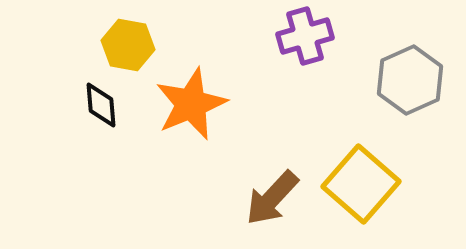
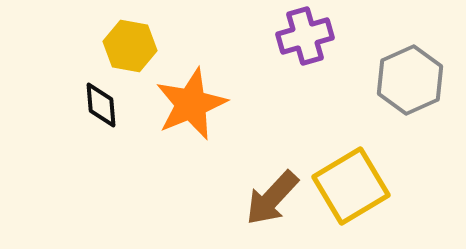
yellow hexagon: moved 2 px right, 1 px down
yellow square: moved 10 px left, 2 px down; rotated 18 degrees clockwise
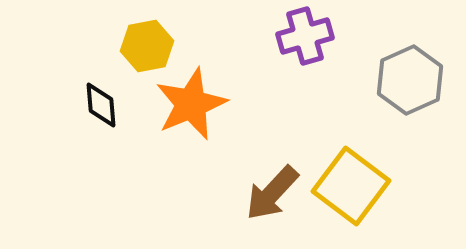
yellow hexagon: moved 17 px right; rotated 21 degrees counterclockwise
yellow square: rotated 22 degrees counterclockwise
brown arrow: moved 5 px up
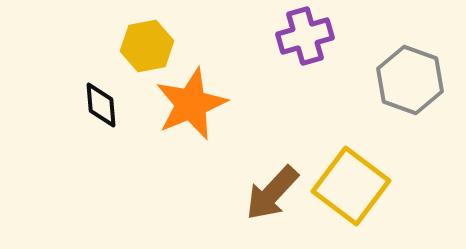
gray hexagon: rotated 16 degrees counterclockwise
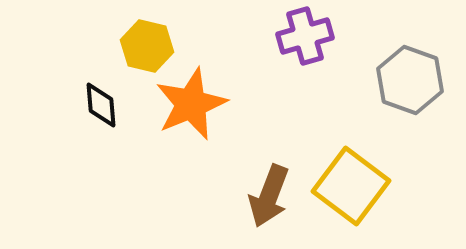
yellow hexagon: rotated 24 degrees clockwise
brown arrow: moved 3 px left, 3 px down; rotated 22 degrees counterclockwise
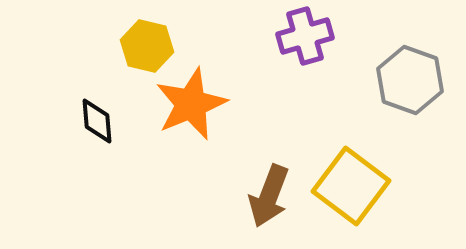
black diamond: moved 4 px left, 16 px down
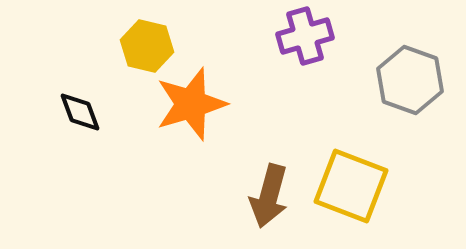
orange star: rotated 6 degrees clockwise
black diamond: moved 17 px left, 9 px up; rotated 15 degrees counterclockwise
yellow square: rotated 16 degrees counterclockwise
brown arrow: rotated 6 degrees counterclockwise
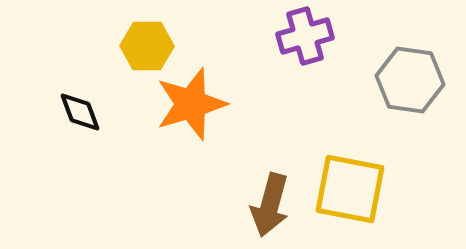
yellow hexagon: rotated 12 degrees counterclockwise
gray hexagon: rotated 12 degrees counterclockwise
yellow square: moved 1 px left, 3 px down; rotated 10 degrees counterclockwise
brown arrow: moved 1 px right, 9 px down
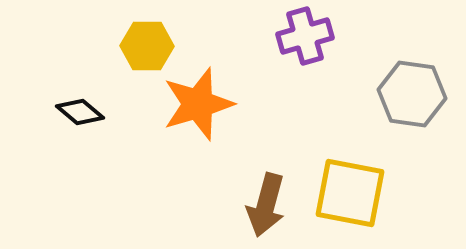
gray hexagon: moved 2 px right, 14 px down
orange star: moved 7 px right
black diamond: rotated 30 degrees counterclockwise
yellow square: moved 4 px down
brown arrow: moved 4 px left
